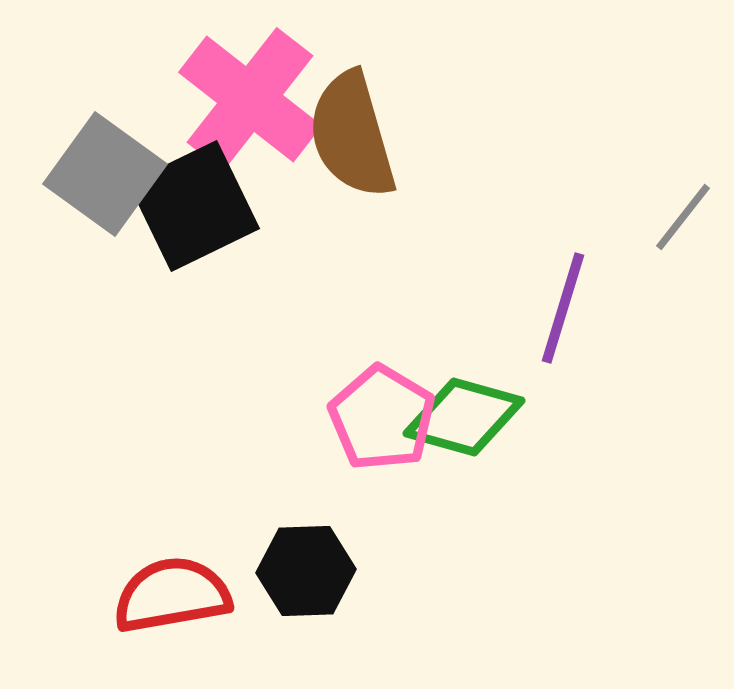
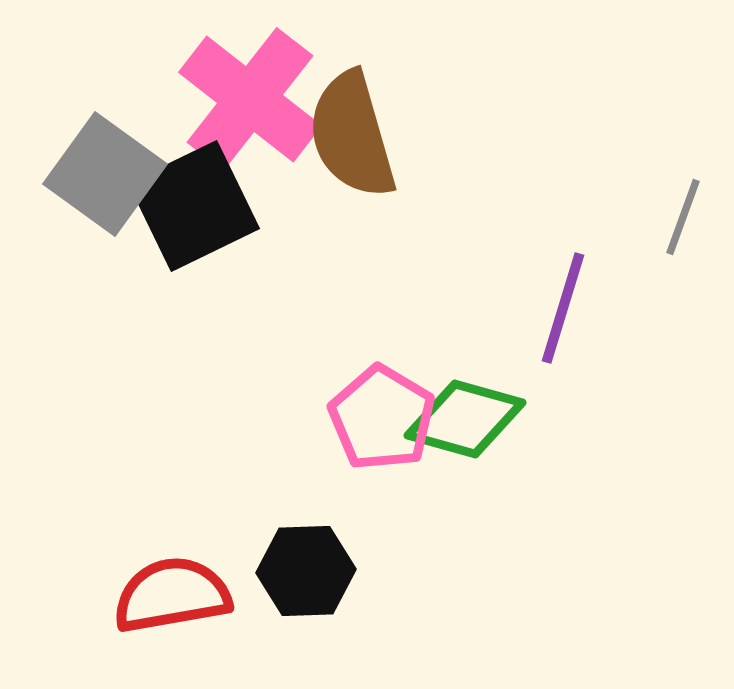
gray line: rotated 18 degrees counterclockwise
green diamond: moved 1 px right, 2 px down
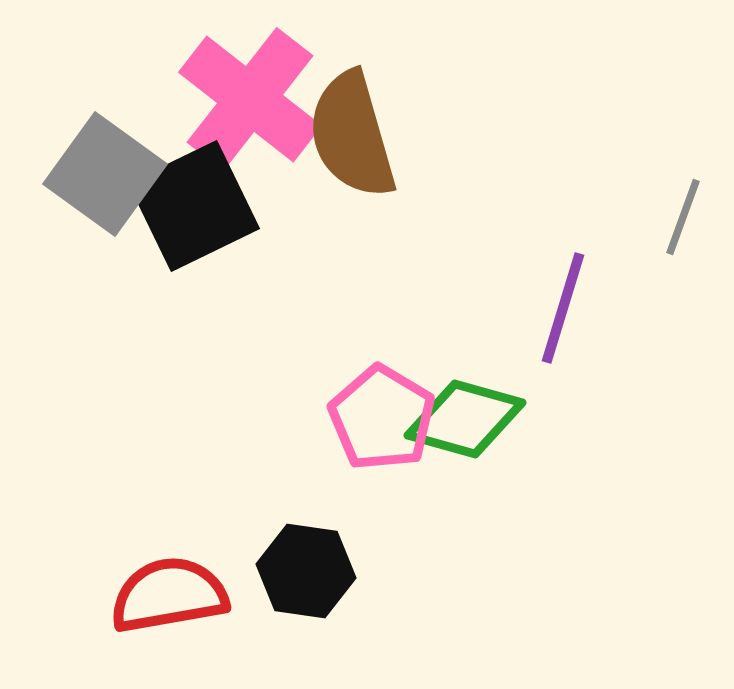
black hexagon: rotated 10 degrees clockwise
red semicircle: moved 3 px left
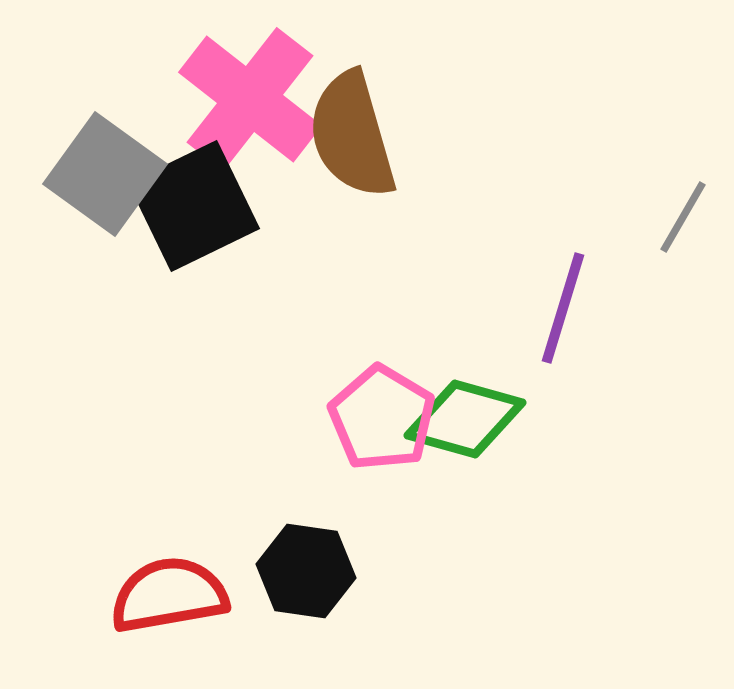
gray line: rotated 10 degrees clockwise
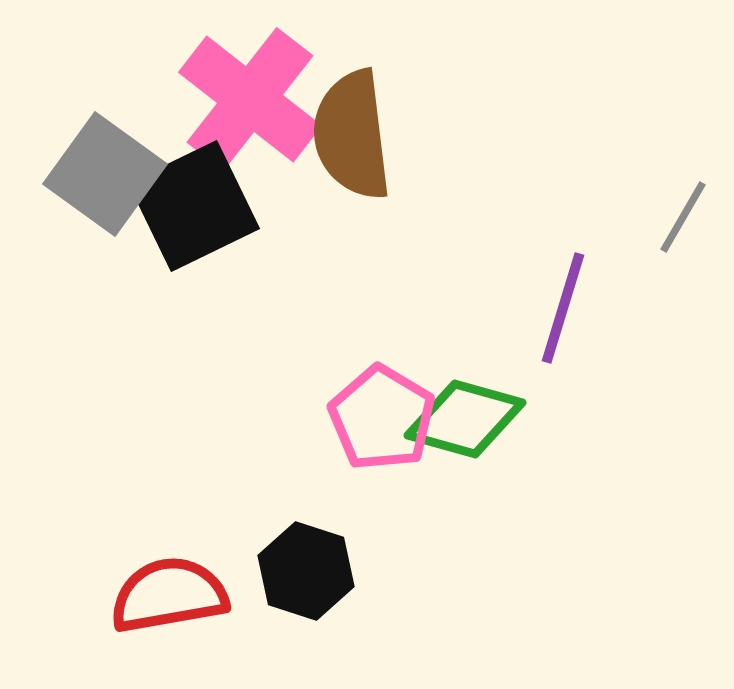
brown semicircle: rotated 9 degrees clockwise
black hexagon: rotated 10 degrees clockwise
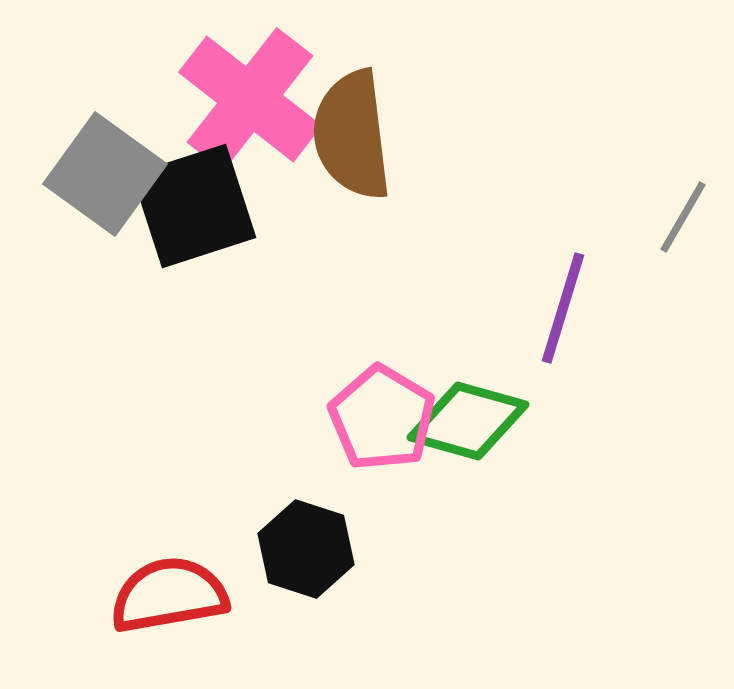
black square: rotated 8 degrees clockwise
green diamond: moved 3 px right, 2 px down
black hexagon: moved 22 px up
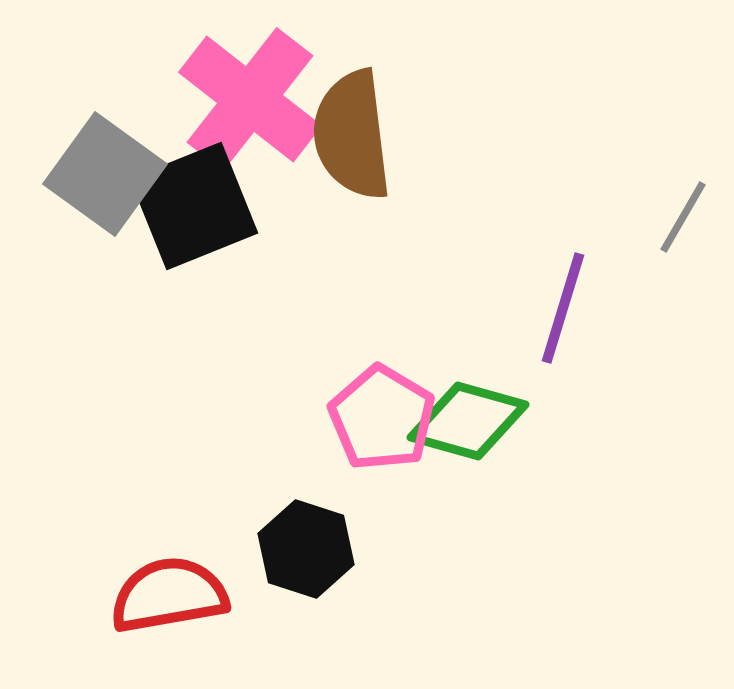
black square: rotated 4 degrees counterclockwise
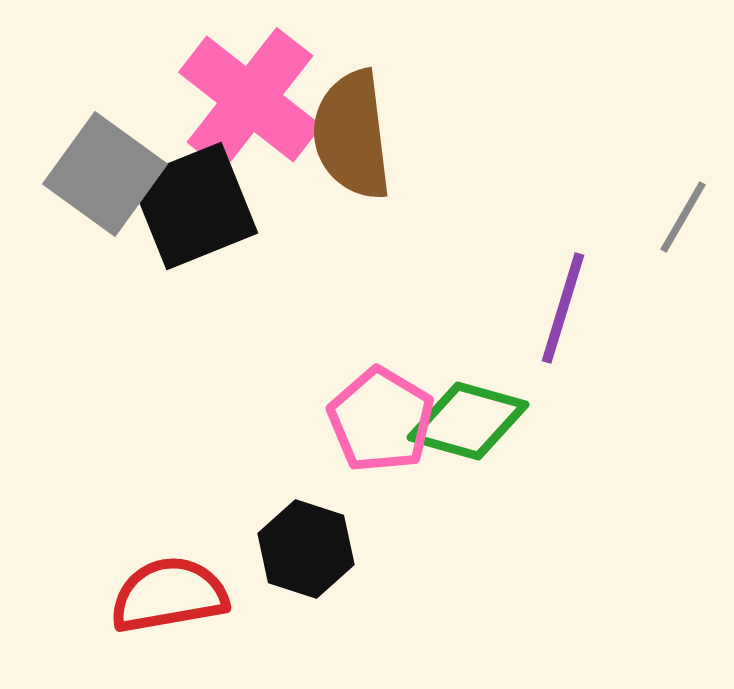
pink pentagon: moved 1 px left, 2 px down
